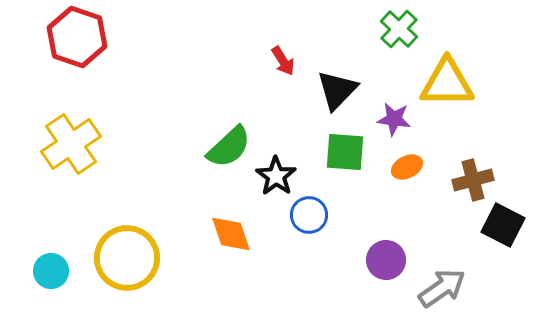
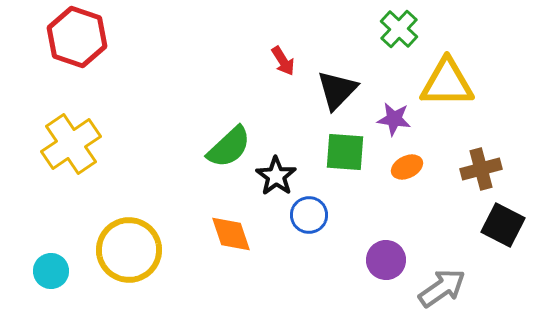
brown cross: moved 8 px right, 11 px up
yellow circle: moved 2 px right, 8 px up
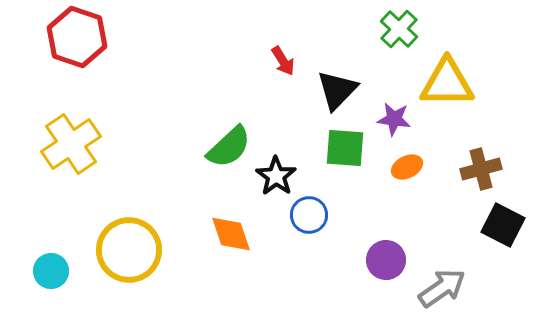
green square: moved 4 px up
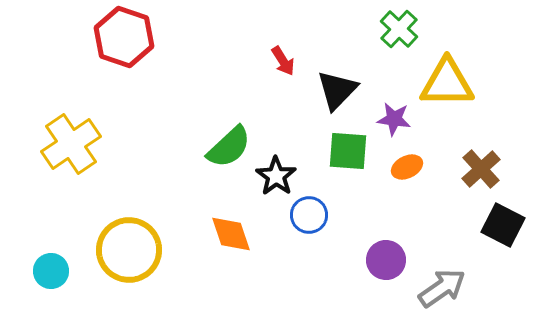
red hexagon: moved 47 px right
green square: moved 3 px right, 3 px down
brown cross: rotated 27 degrees counterclockwise
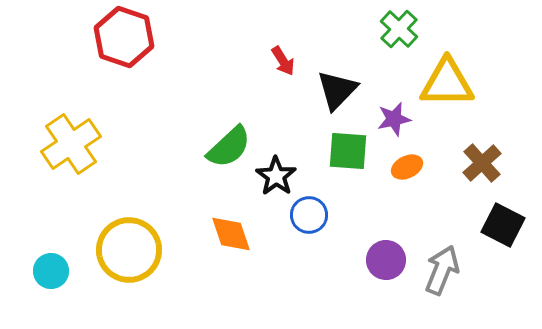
purple star: rotated 20 degrees counterclockwise
brown cross: moved 1 px right, 6 px up
gray arrow: moved 18 px up; rotated 33 degrees counterclockwise
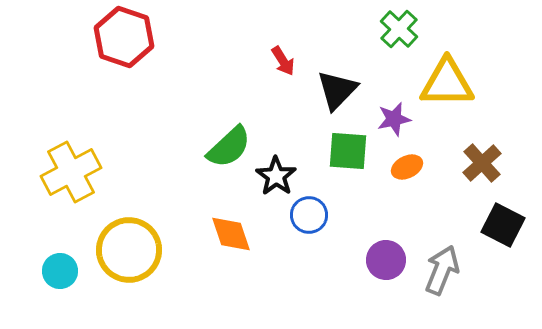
yellow cross: moved 28 px down; rotated 6 degrees clockwise
cyan circle: moved 9 px right
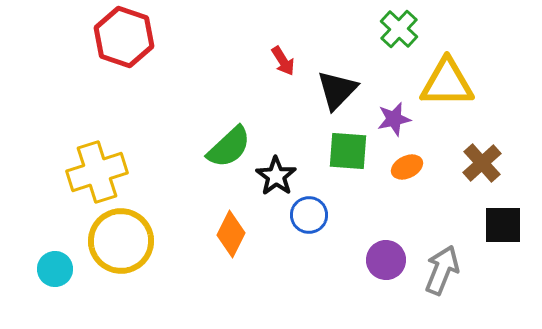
yellow cross: moved 26 px right; rotated 10 degrees clockwise
black square: rotated 27 degrees counterclockwise
orange diamond: rotated 45 degrees clockwise
yellow circle: moved 8 px left, 9 px up
cyan circle: moved 5 px left, 2 px up
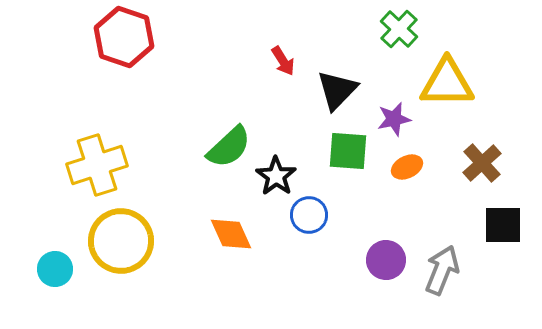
yellow cross: moved 7 px up
orange diamond: rotated 51 degrees counterclockwise
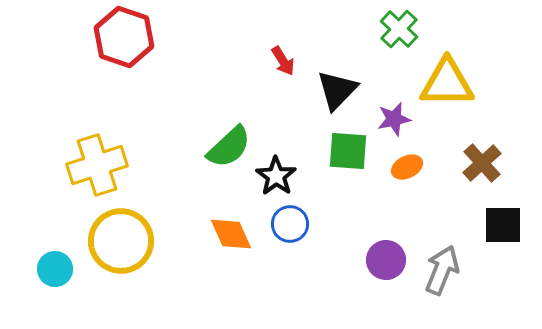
blue circle: moved 19 px left, 9 px down
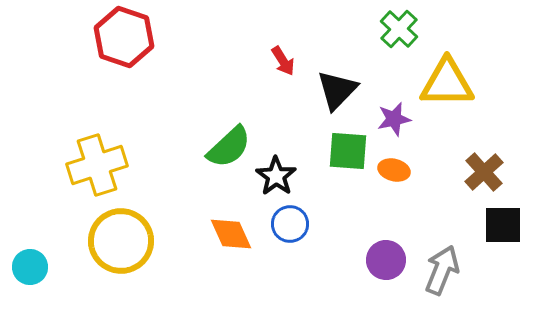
brown cross: moved 2 px right, 9 px down
orange ellipse: moved 13 px left, 3 px down; rotated 40 degrees clockwise
cyan circle: moved 25 px left, 2 px up
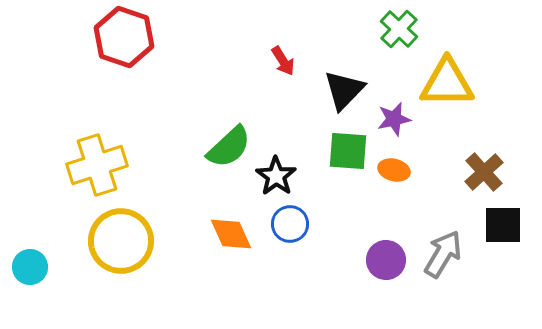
black triangle: moved 7 px right
gray arrow: moved 1 px right, 16 px up; rotated 9 degrees clockwise
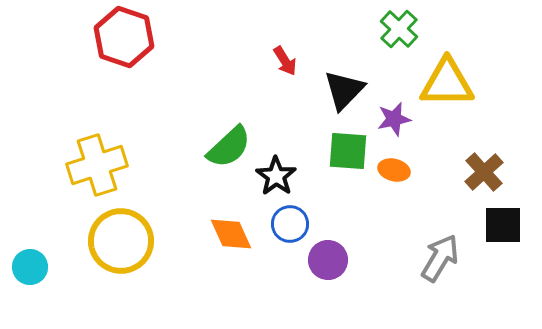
red arrow: moved 2 px right
gray arrow: moved 3 px left, 4 px down
purple circle: moved 58 px left
